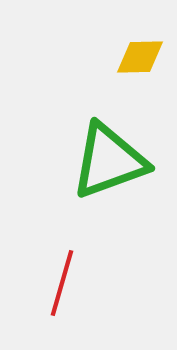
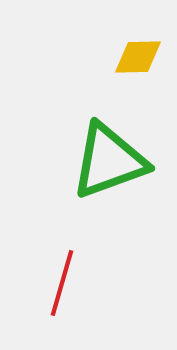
yellow diamond: moved 2 px left
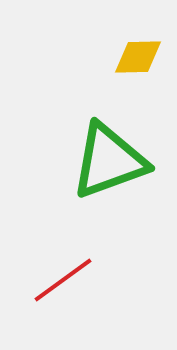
red line: moved 1 px right, 3 px up; rotated 38 degrees clockwise
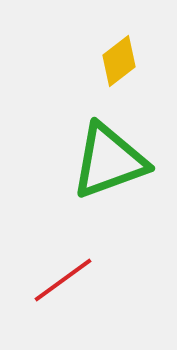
yellow diamond: moved 19 px left, 4 px down; rotated 36 degrees counterclockwise
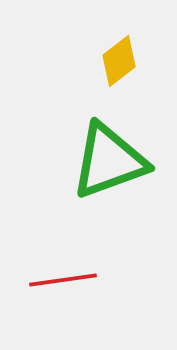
red line: rotated 28 degrees clockwise
